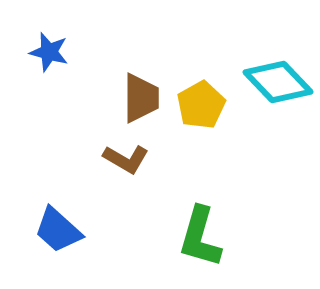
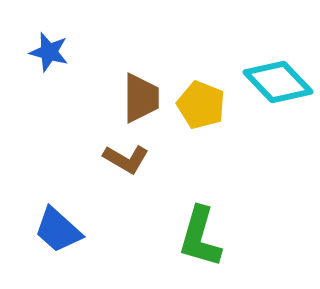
yellow pentagon: rotated 21 degrees counterclockwise
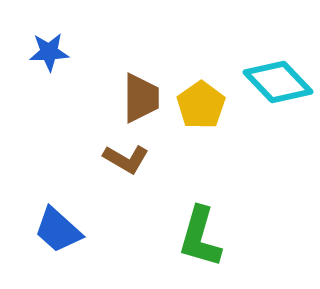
blue star: rotated 18 degrees counterclockwise
yellow pentagon: rotated 15 degrees clockwise
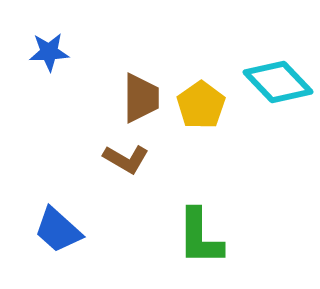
green L-shape: rotated 16 degrees counterclockwise
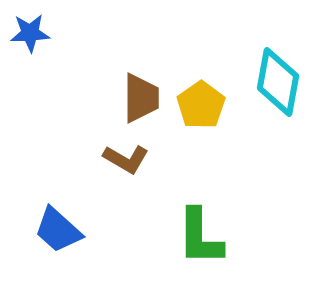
blue star: moved 19 px left, 19 px up
cyan diamond: rotated 54 degrees clockwise
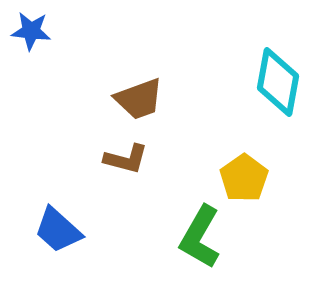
blue star: moved 1 px right, 2 px up; rotated 9 degrees clockwise
brown trapezoid: moved 2 px left, 1 px down; rotated 70 degrees clockwise
yellow pentagon: moved 43 px right, 73 px down
brown L-shape: rotated 15 degrees counterclockwise
green L-shape: rotated 30 degrees clockwise
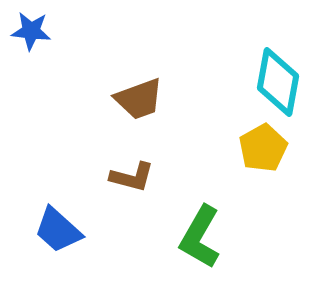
brown L-shape: moved 6 px right, 18 px down
yellow pentagon: moved 19 px right, 30 px up; rotated 6 degrees clockwise
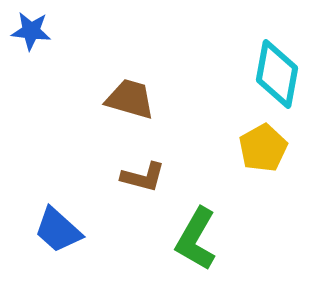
cyan diamond: moved 1 px left, 8 px up
brown trapezoid: moved 9 px left; rotated 144 degrees counterclockwise
brown L-shape: moved 11 px right
green L-shape: moved 4 px left, 2 px down
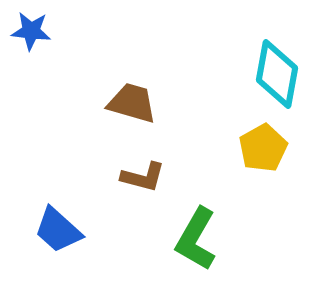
brown trapezoid: moved 2 px right, 4 px down
